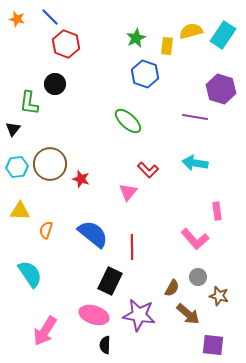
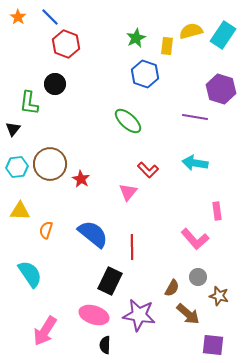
orange star: moved 1 px right, 2 px up; rotated 21 degrees clockwise
red star: rotated 12 degrees clockwise
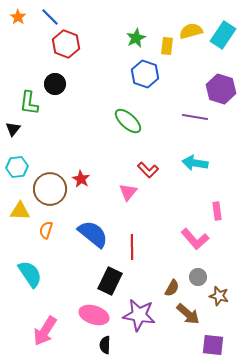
brown circle: moved 25 px down
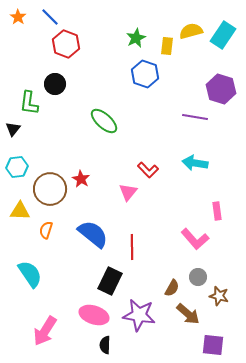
green ellipse: moved 24 px left
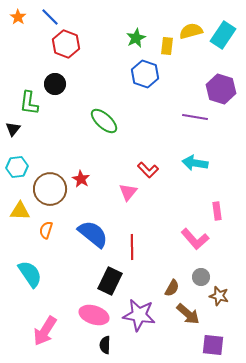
gray circle: moved 3 px right
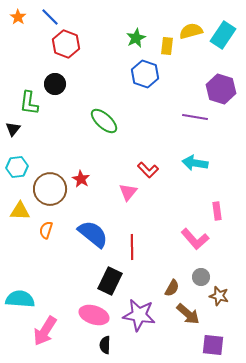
cyan semicircle: moved 10 px left, 25 px down; rotated 52 degrees counterclockwise
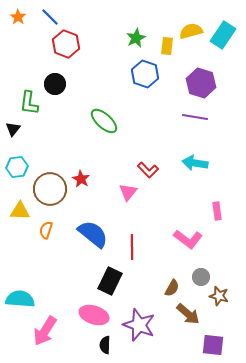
purple hexagon: moved 20 px left, 6 px up
pink L-shape: moved 7 px left; rotated 12 degrees counterclockwise
purple star: moved 10 px down; rotated 12 degrees clockwise
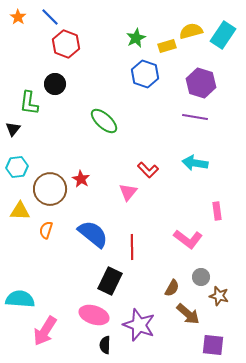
yellow rectangle: rotated 66 degrees clockwise
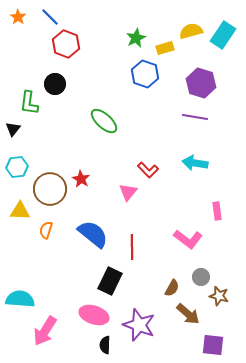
yellow rectangle: moved 2 px left, 2 px down
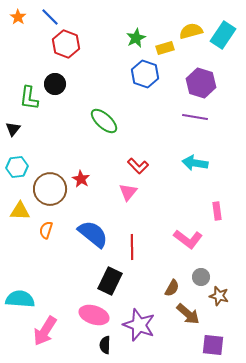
green L-shape: moved 5 px up
red L-shape: moved 10 px left, 4 px up
